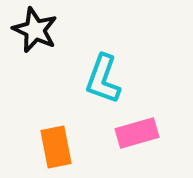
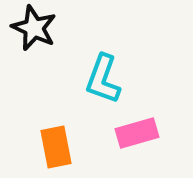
black star: moved 1 px left, 2 px up
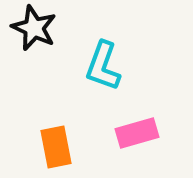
cyan L-shape: moved 13 px up
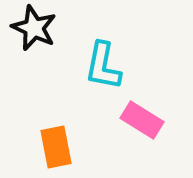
cyan L-shape: rotated 9 degrees counterclockwise
pink rectangle: moved 5 px right, 13 px up; rotated 48 degrees clockwise
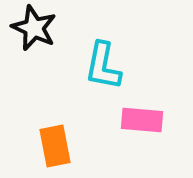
pink rectangle: rotated 27 degrees counterclockwise
orange rectangle: moved 1 px left, 1 px up
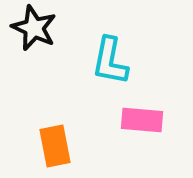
cyan L-shape: moved 7 px right, 5 px up
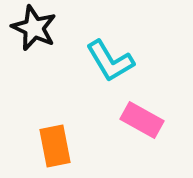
cyan L-shape: rotated 42 degrees counterclockwise
pink rectangle: rotated 24 degrees clockwise
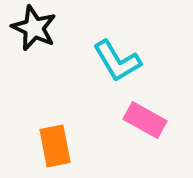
cyan L-shape: moved 7 px right
pink rectangle: moved 3 px right
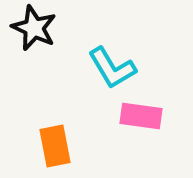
cyan L-shape: moved 5 px left, 7 px down
pink rectangle: moved 4 px left, 4 px up; rotated 21 degrees counterclockwise
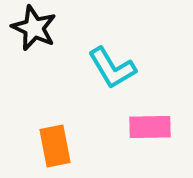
pink rectangle: moved 9 px right, 11 px down; rotated 9 degrees counterclockwise
